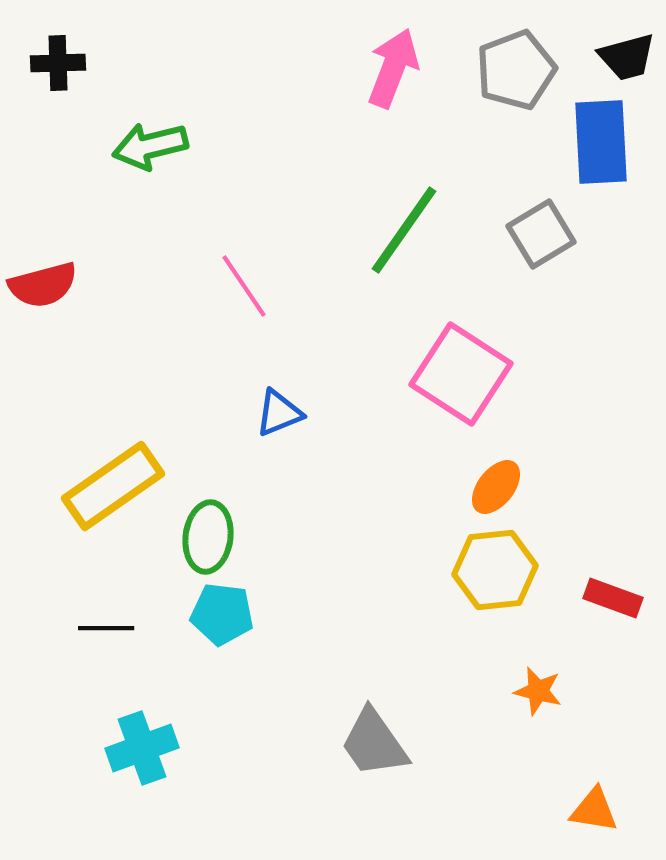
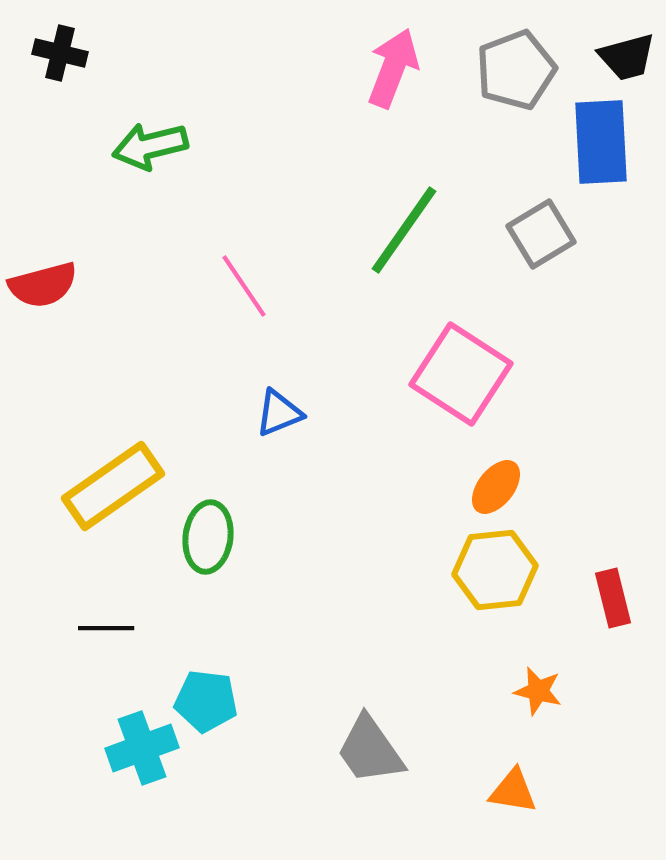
black cross: moved 2 px right, 10 px up; rotated 16 degrees clockwise
red rectangle: rotated 56 degrees clockwise
cyan pentagon: moved 16 px left, 87 px down
gray trapezoid: moved 4 px left, 7 px down
orange triangle: moved 81 px left, 19 px up
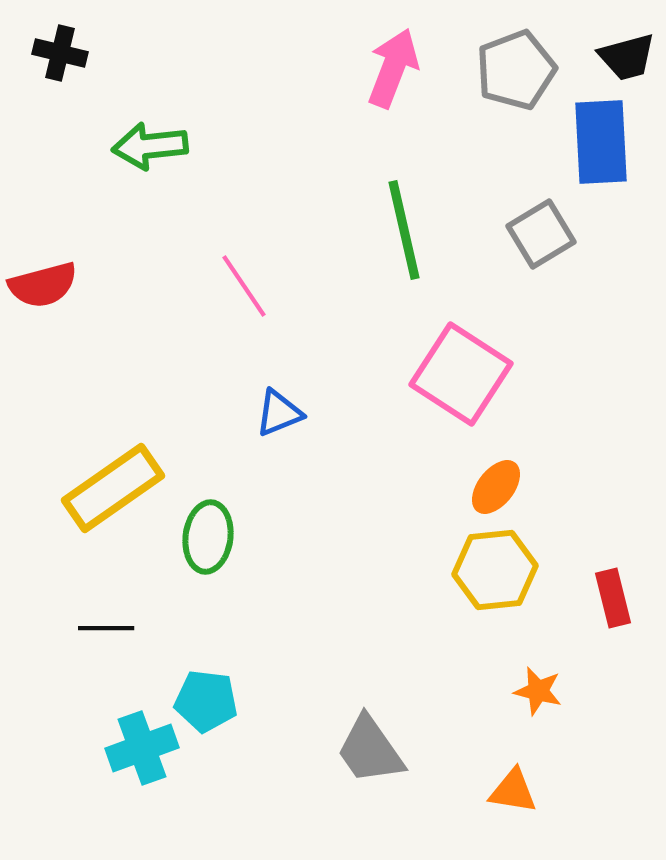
green arrow: rotated 8 degrees clockwise
green line: rotated 48 degrees counterclockwise
yellow rectangle: moved 2 px down
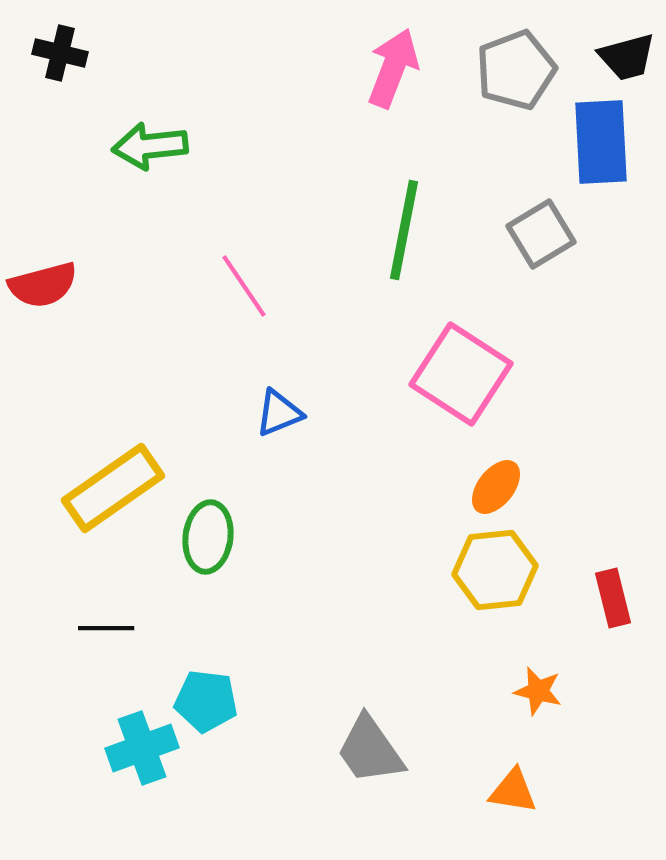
green line: rotated 24 degrees clockwise
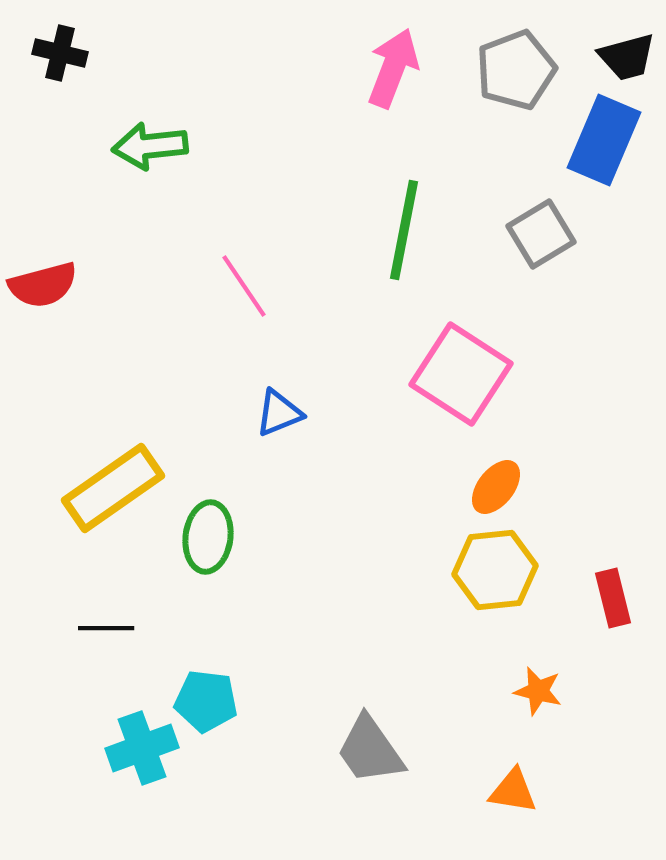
blue rectangle: moved 3 px right, 2 px up; rotated 26 degrees clockwise
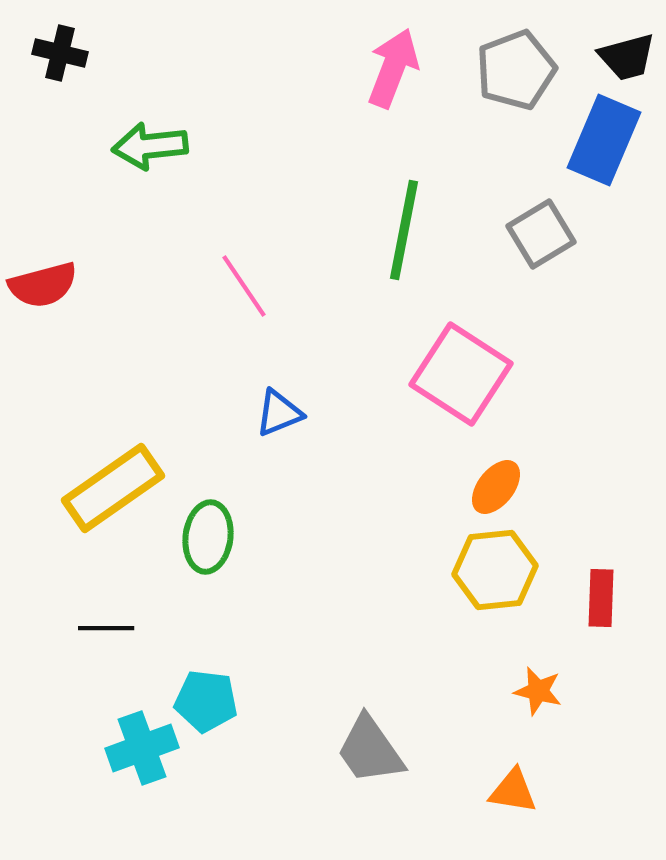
red rectangle: moved 12 px left; rotated 16 degrees clockwise
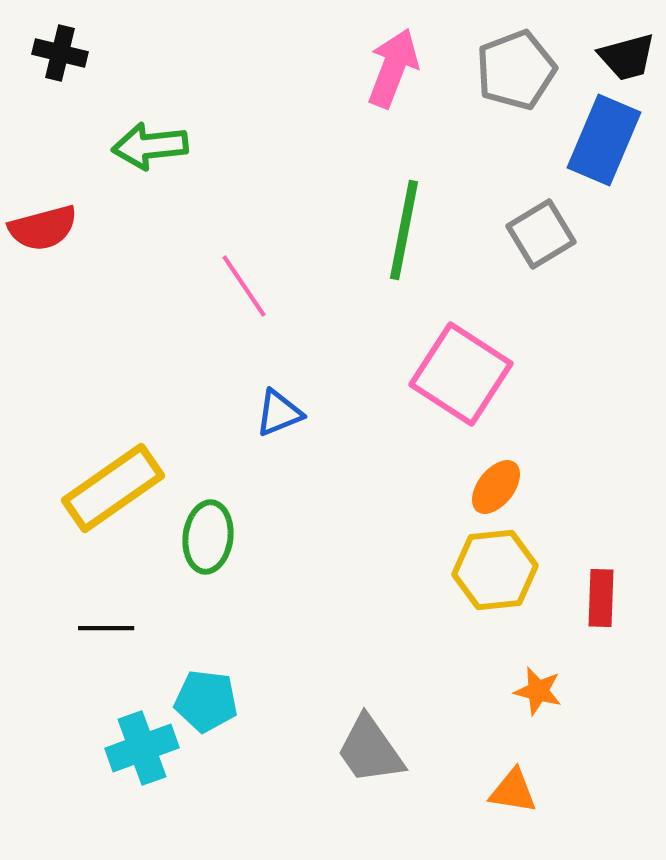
red semicircle: moved 57 px up
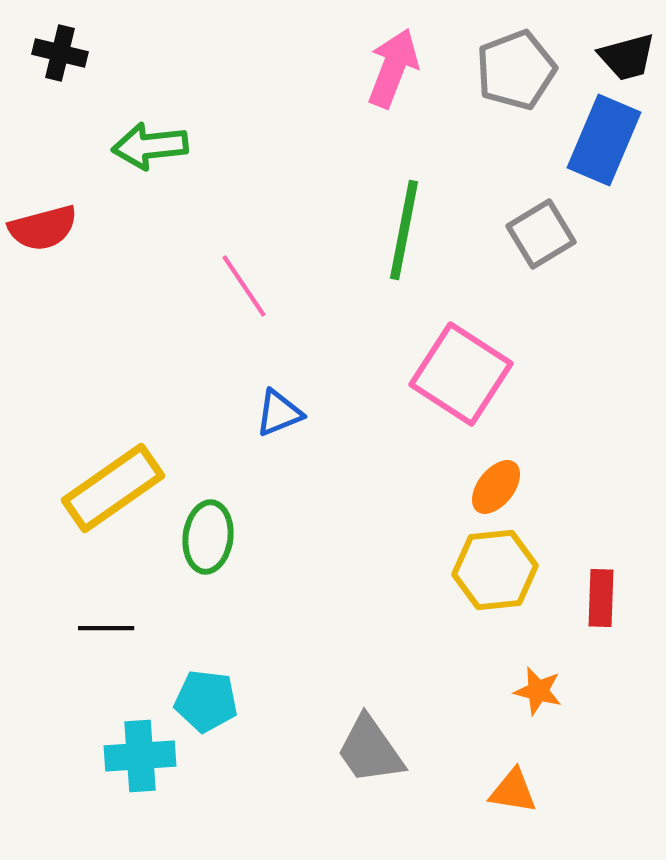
cyan cross: moved 2 px left, 8 px down; rotated 16 degrees clockwise
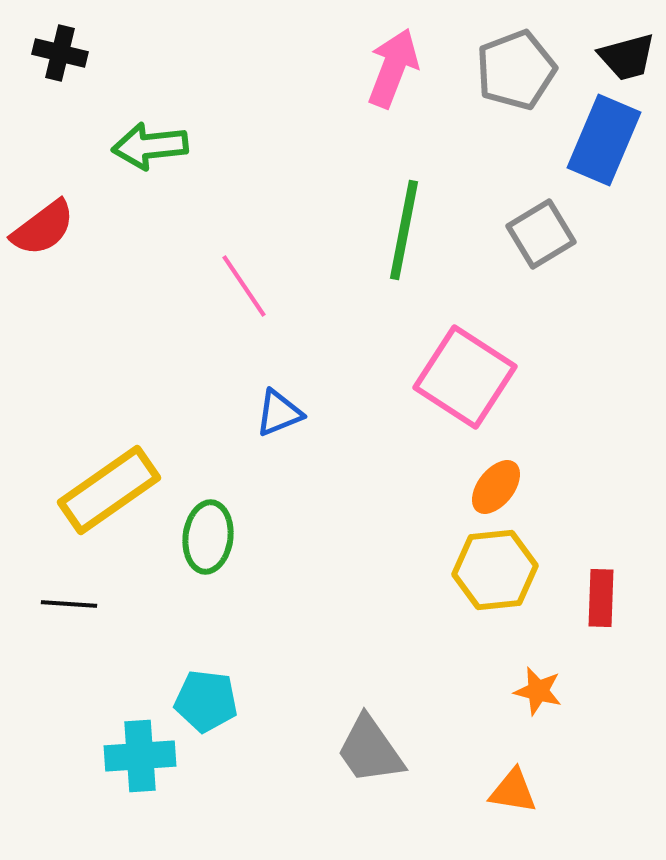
red semicircle: rotated 22 degrees counterclockwise
pink square: moved 4 px right, 3 px down
yellow rectangle: moved 4 px left, 2 px down
black line: moved 37 px left, 24 px up; rotated 4 degrees clockwise
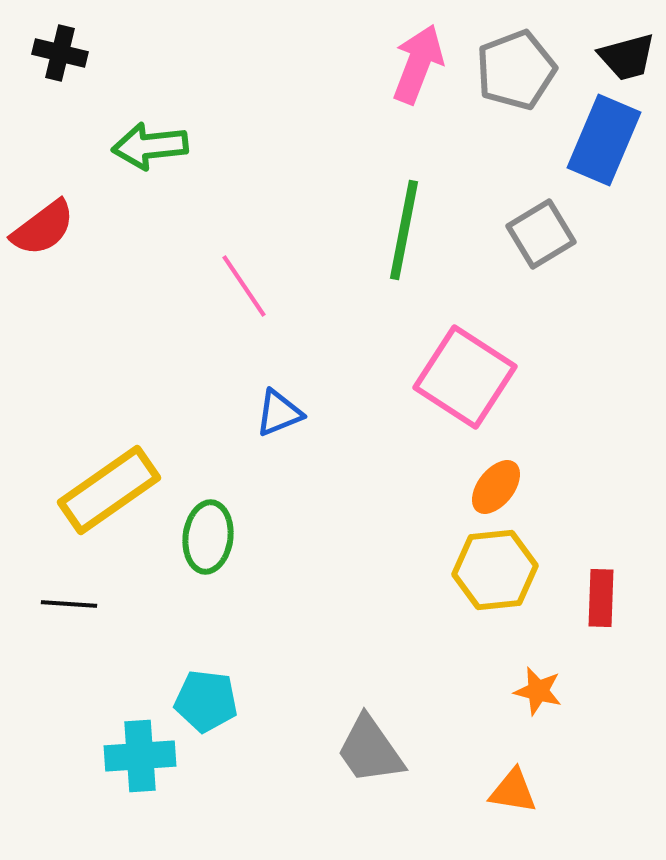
pink arrow: moved 25 px right, 4 px up
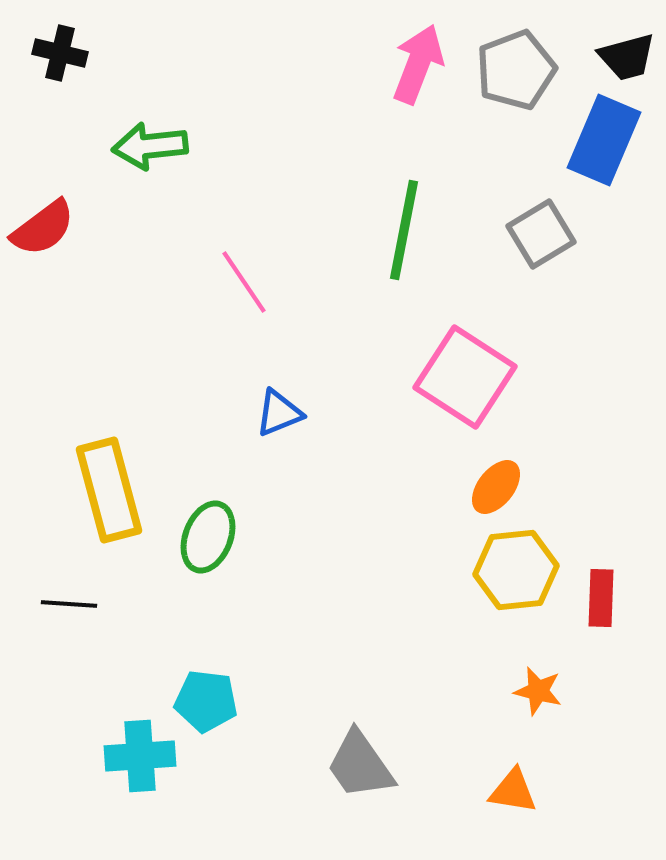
pink line: moved 4 px up
yellow rectangle: rotated 70 degrees counterclockwise
green ellipse: rotated 14 degrees clockwise
yellow hexagon: moved 21 px right
gray trapezoid: moved 10 px left, 15 px down
